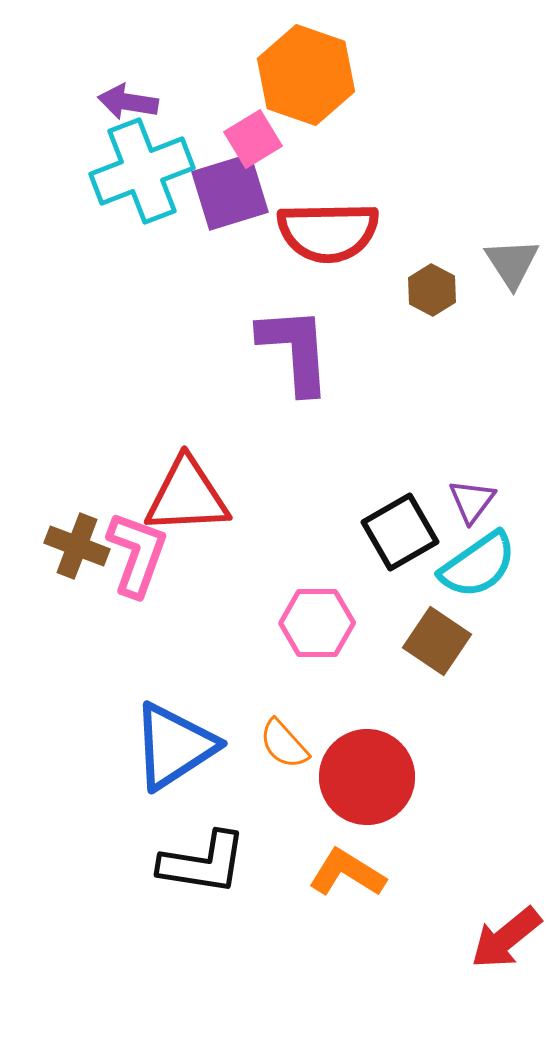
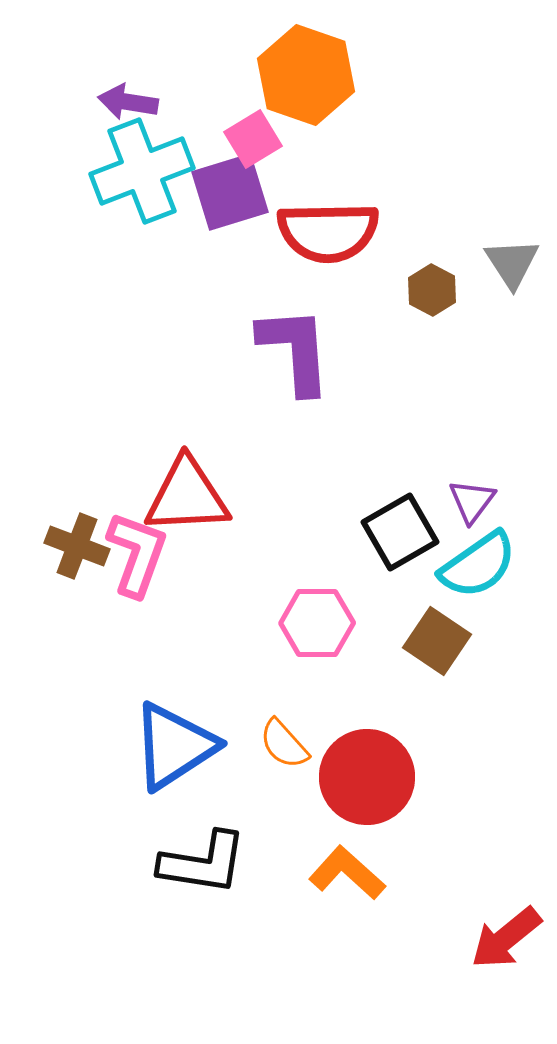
orange L-shape: rotated 10 degrees clockwise
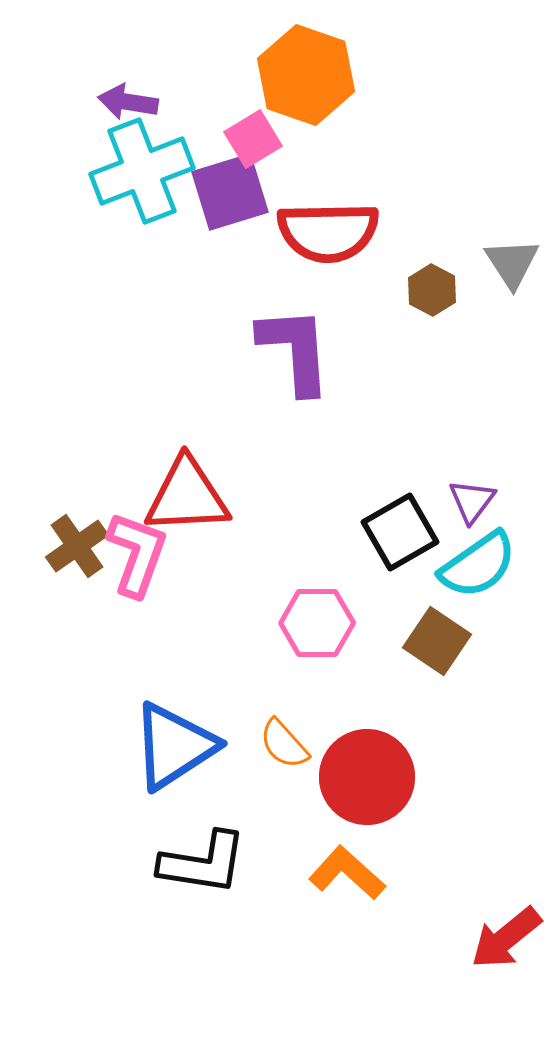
brown cross: rotated 34 degrees clockwise
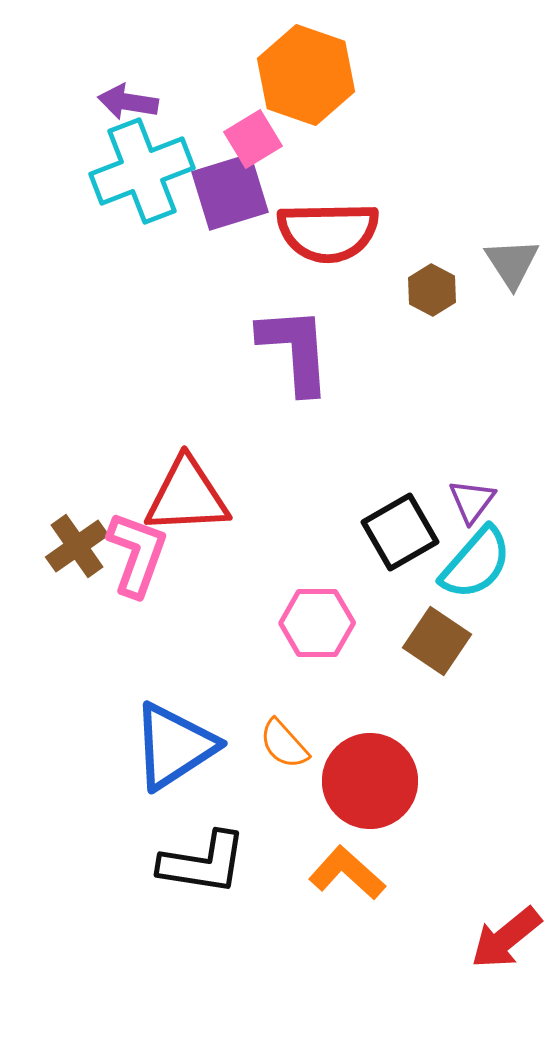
cyan semicircle: moved 2 px left, 2 px up; rotated 14 degrees counterclockwise
red circle: moved 3 px right, 4 px down
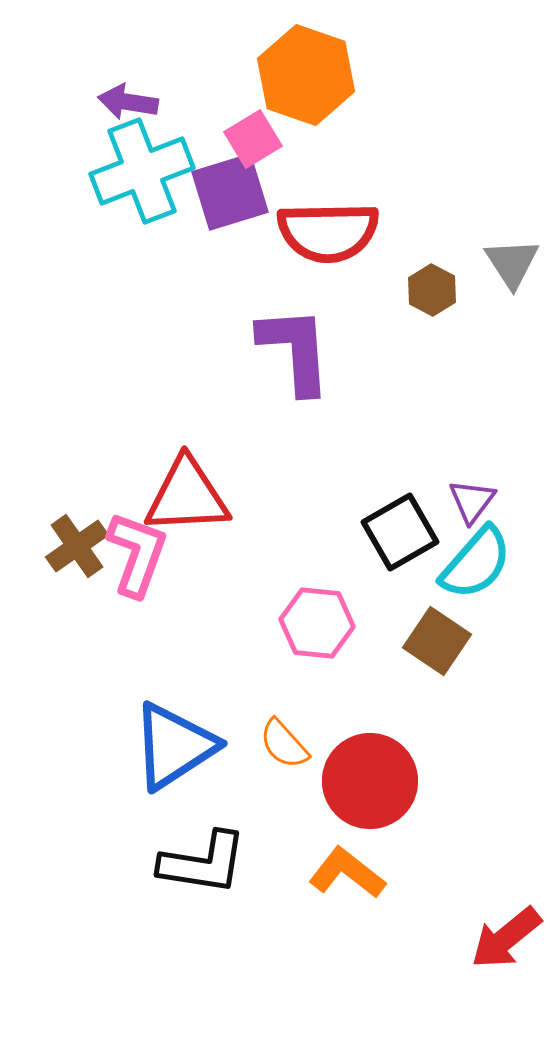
pink hexagon: rotated 6 degrees clockwise
orange L-shape: rotated 4 degrees counterclockwise
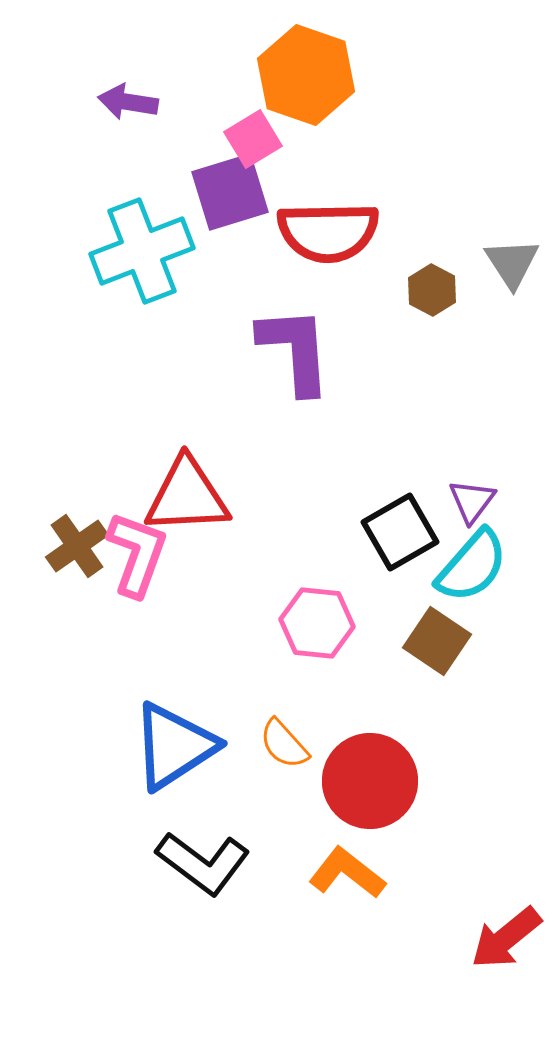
cyan cross: moved 80 px down
cyan semicircle: moved 4 px left, 3 px down
black L-shape: rotated 28 degrees clockwise
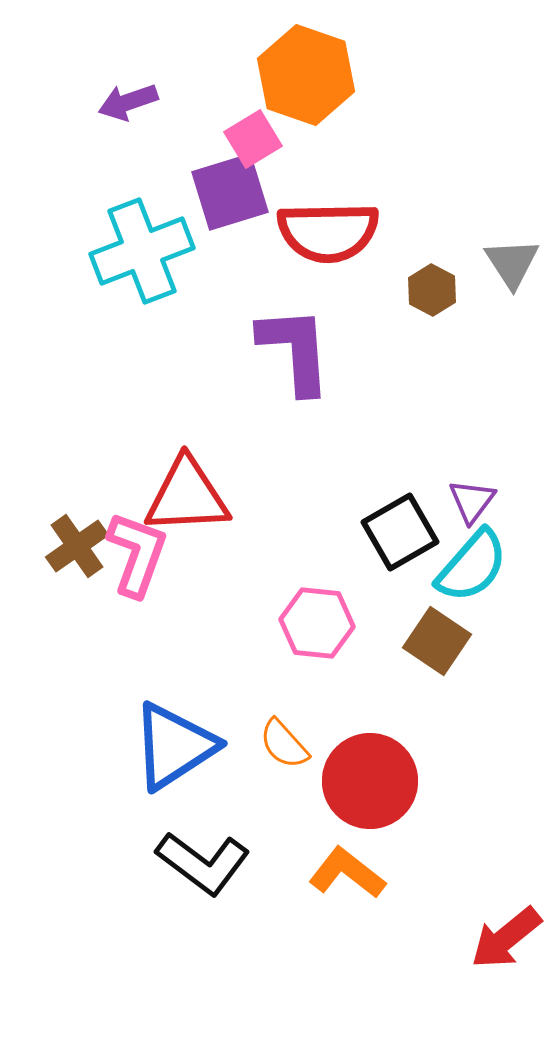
purple arrow: rotated 28 degrees counterclockwise
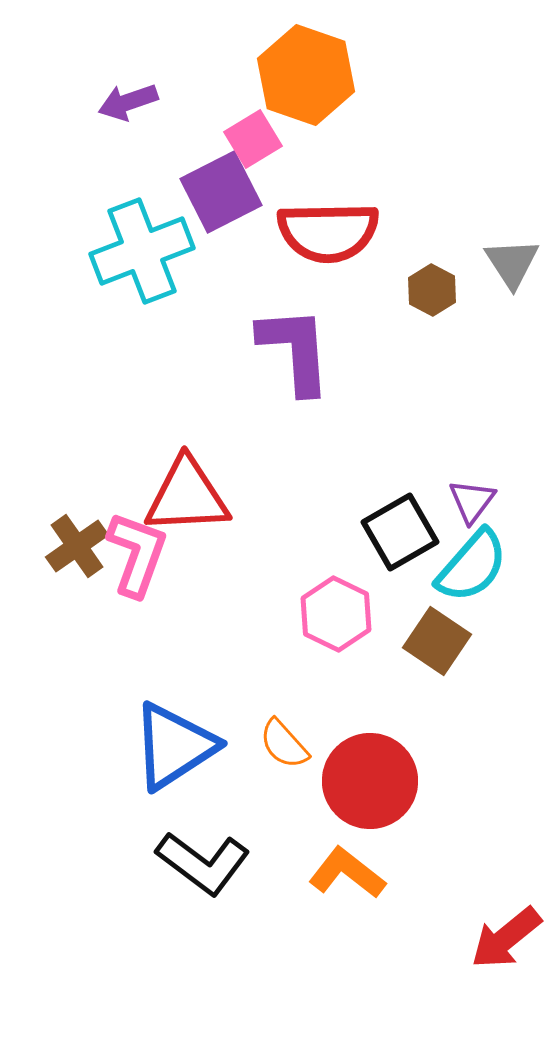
purple square: moved 9 px left; rotated 10 degrees counterclockwise
pink hexagon: moved 19 px right, 9 px up; rotated 20 degrees clockwise
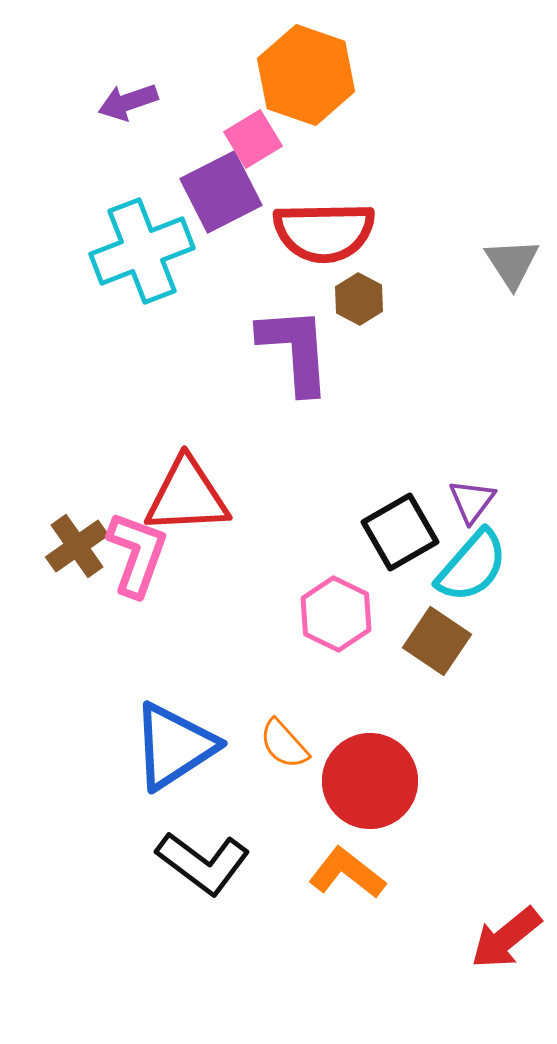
red semicircle: moved 4 px left
brown hexagon: moved 73 px left, 9 px down
